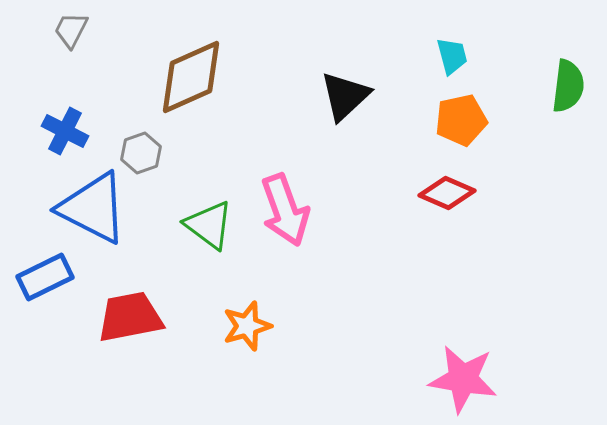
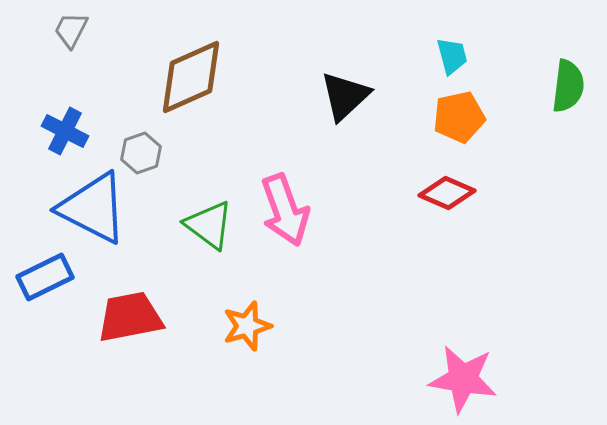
orange pentagon: moved 2 px left, 3 px up
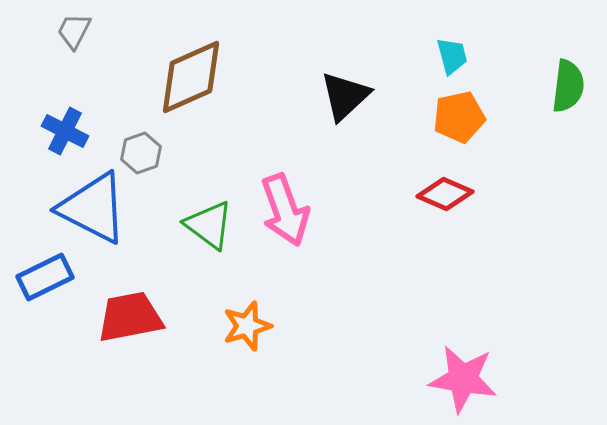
gray trapezoid: moved 3 px right, 1 px down
red diamond: moved 2 px left, 1 px down
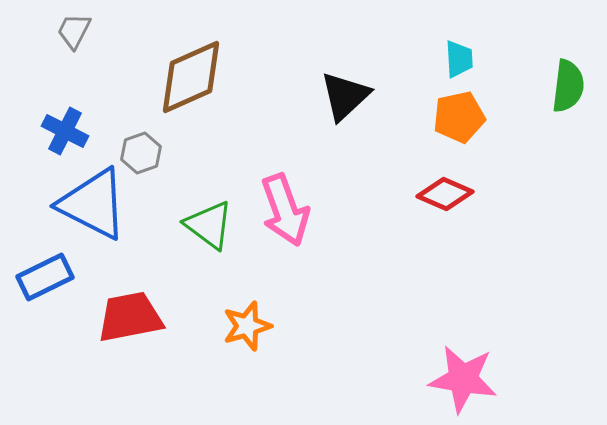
cyan trapezoid: moved 7 px right, 3 px down; rotated 12 degrees clockwise
blue triangle: moved 4 px up
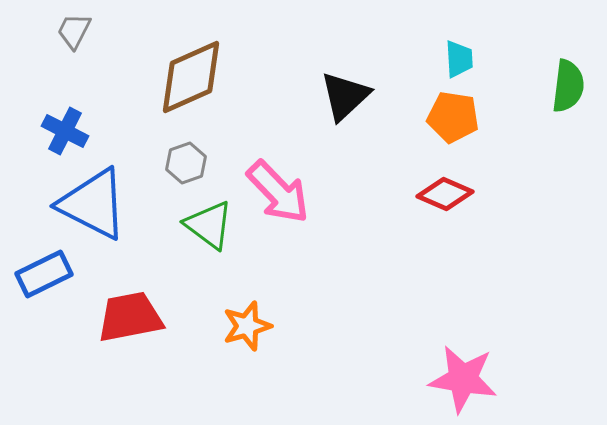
orange pentagon: moved 6 px left; rotated 21 degrees clockwise
gray hexagon: moved 45 px right, 10 px down
pink arrow: moved 7 px left, 18 px up; rotated 24 degrees counterclockwise
blue rectangle: moved 1 px left, 3 px up
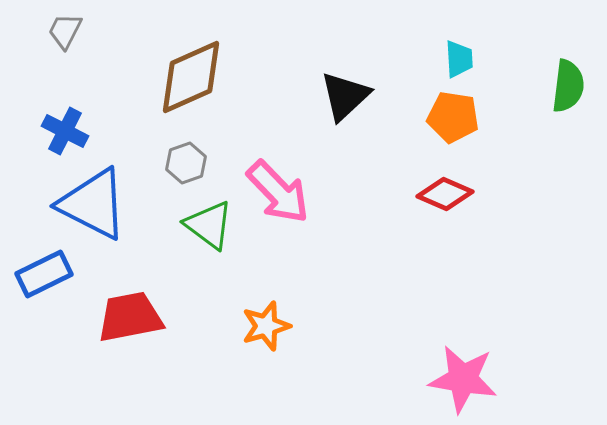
gray trapezoid: moved 9 px left
orange star: moved 19 px right
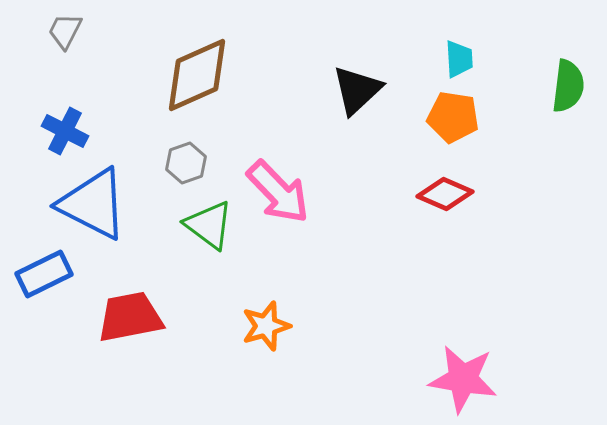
brown diamond: moved 6 px right, 2 px up
black triangle: moved 12 px right, 6 px up
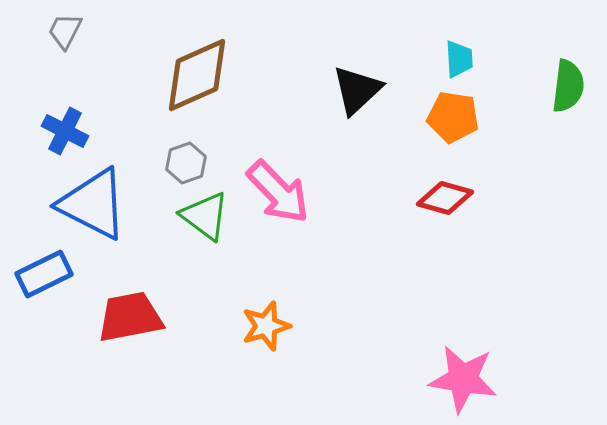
red diamond: moved 4 px down; rotated 8 degrees counterclockwise
green triangle: moved 4 px left, 9 px up
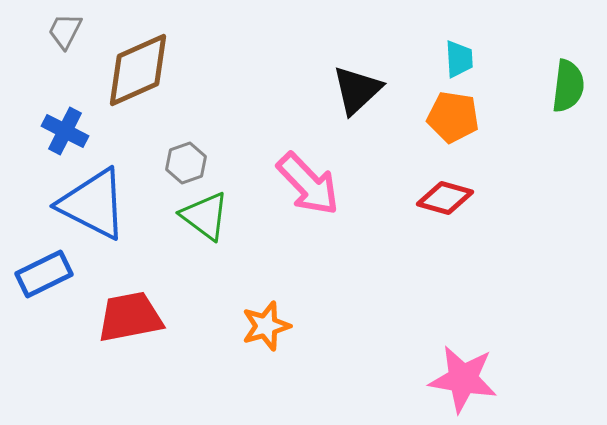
brown diamond: moved 59 px left, 5 px up
pink arrow: moved 30 px right, 8 px up
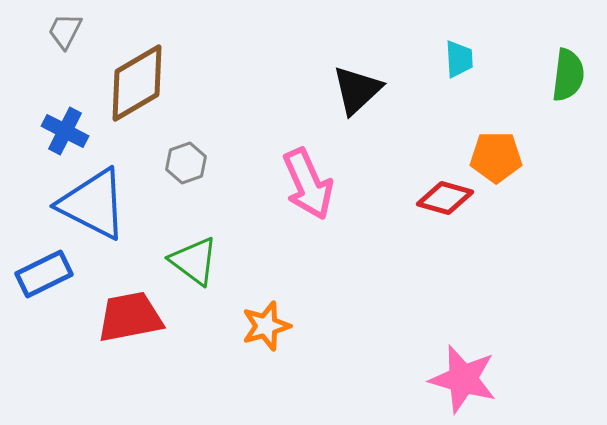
brown diamond: moved 1 px left, 13 px down; rotated 6 degrees counterclockwise
green semicircle: moved 11 px up
orange pentagon: moved 43 px right, 40 px down; rotated 9 degrees counterclockwise
pink arrow: rotated 20 degrees clockwise
green triangle: moved 11 px left, 45 px down
pink star: rotated 6 degrees clockwise
